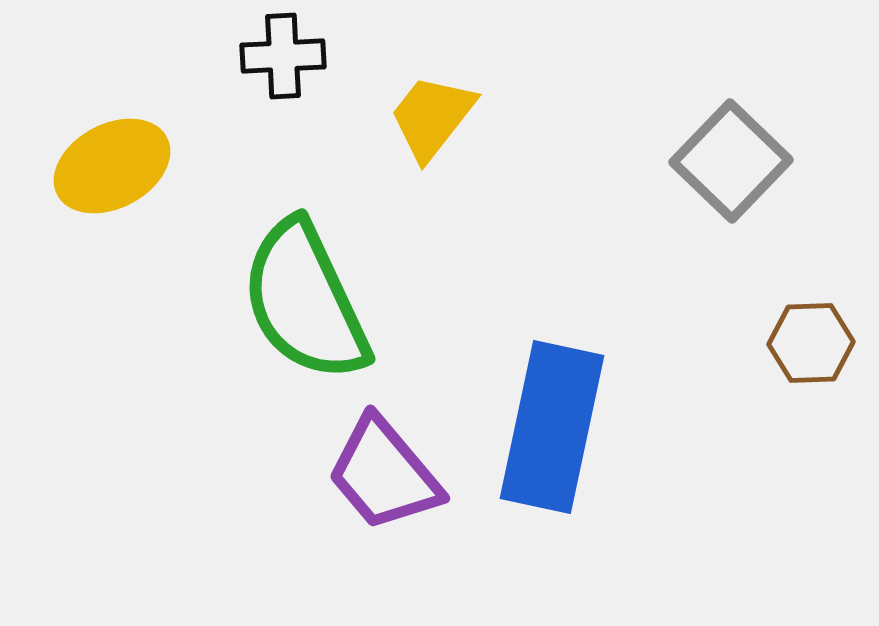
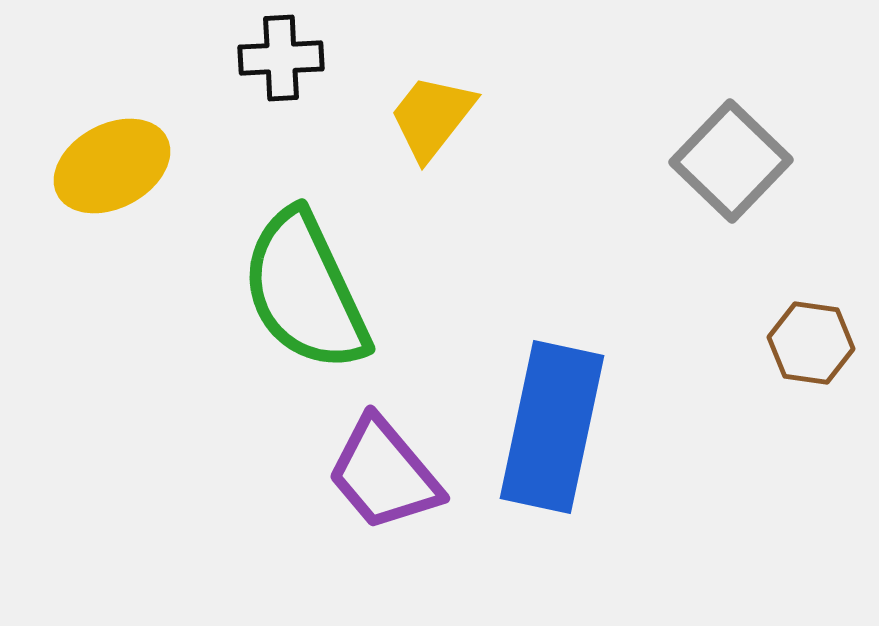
black cross: moved 2 px left, 2 px down
green semicircle: moved 10 px up
brown hexagon: rotated 10 degrees clockwise
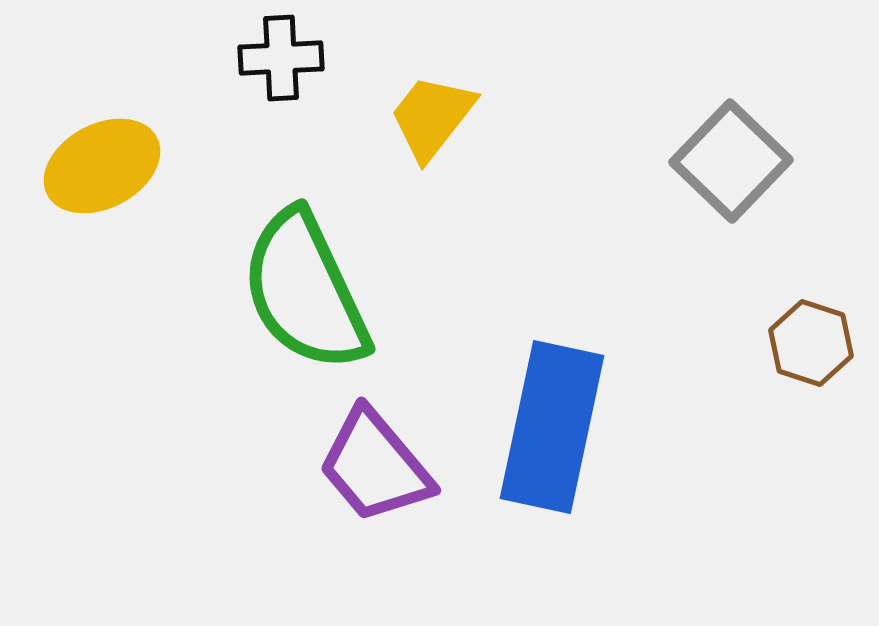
yellow ellipse: moved 10 px left
brown hexagon: rotated 10 degrees clockwise
purple trapezoid: moved 9 px left, 8 px up
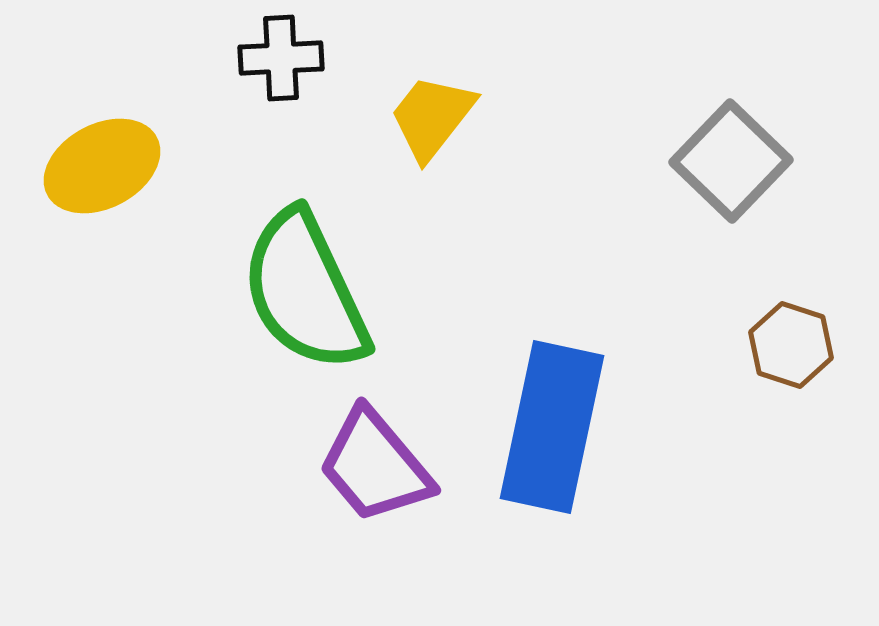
brown hexagon: moved 20 px left, 2 px down
